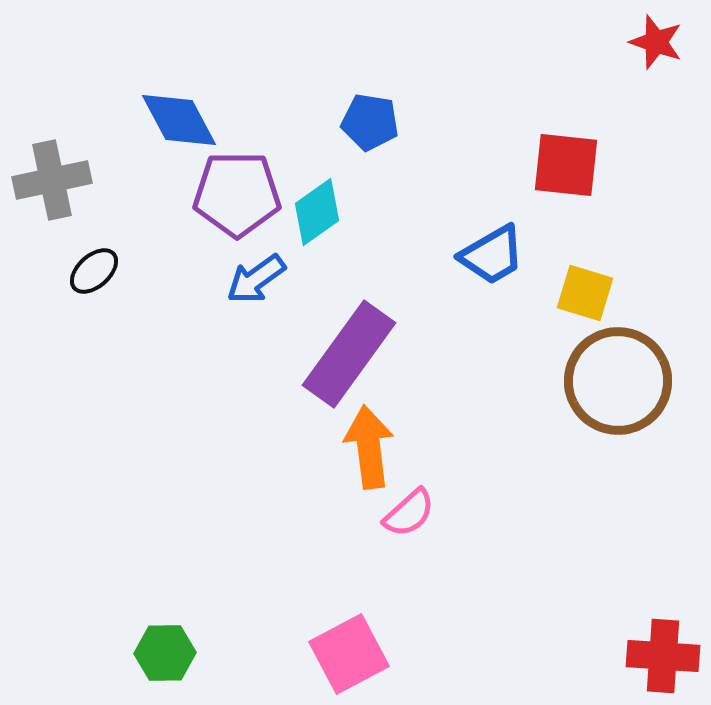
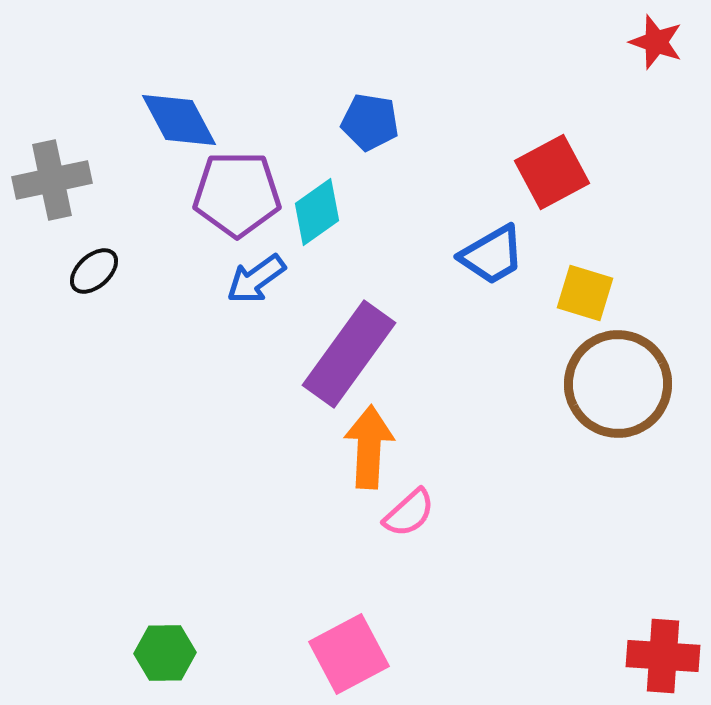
red square: moved 14 px left, 7 px down; rotated 34 degrees counterclockwise
brown circle: moved 3 px down
orange arrow: rotated 10 degrees clockwise
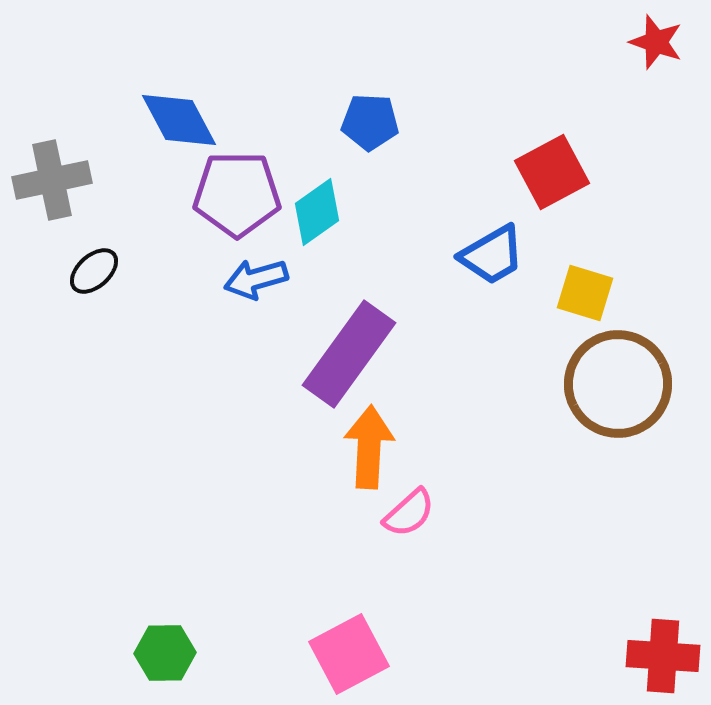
blue pentagon: rotated 6 degrees counterclockwise
blue arrow: rotated 20 degrees clockwise
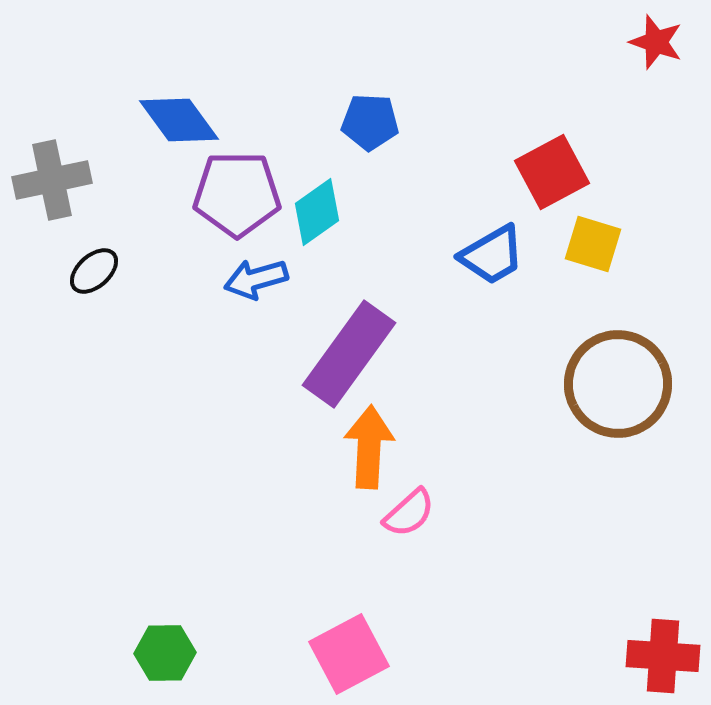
blue diamond: rotated 8 degrees counterclockwise
yellow square: moved 8 px right, 49 px up
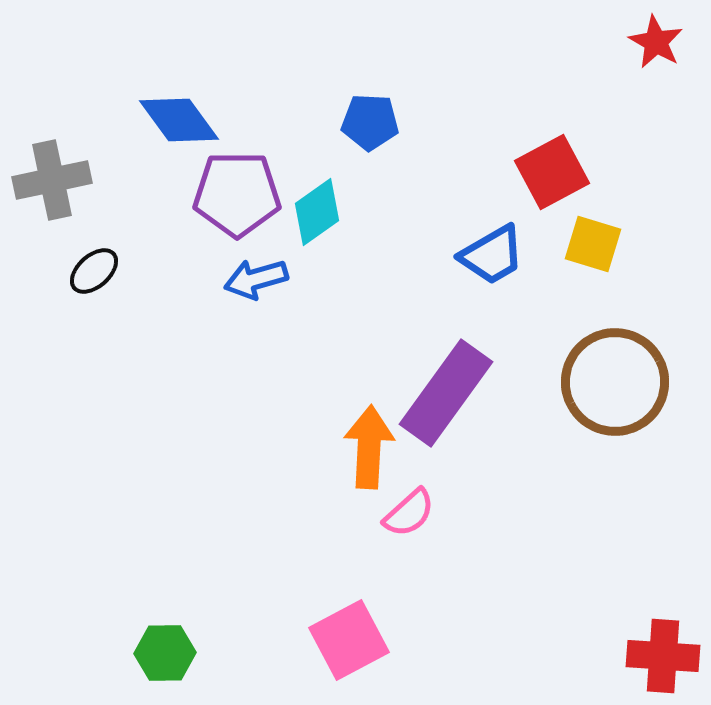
red star: rotated 10 degrees clockwise
purple rectangle: moved 97 px right, 39 px down
brown circle: moved 3 px left, 2 px up
pink square: moved 14 px up
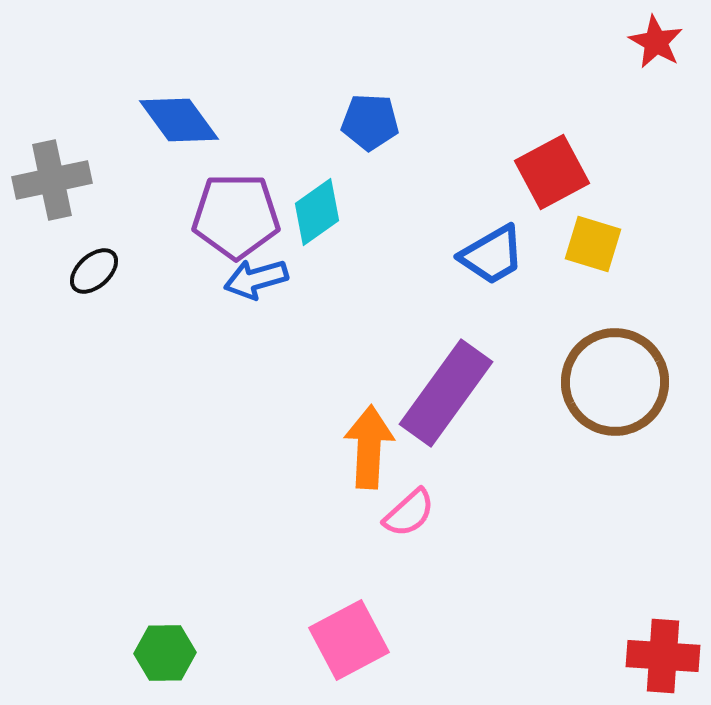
purple pentagon: moved 1 px left, 22 px down
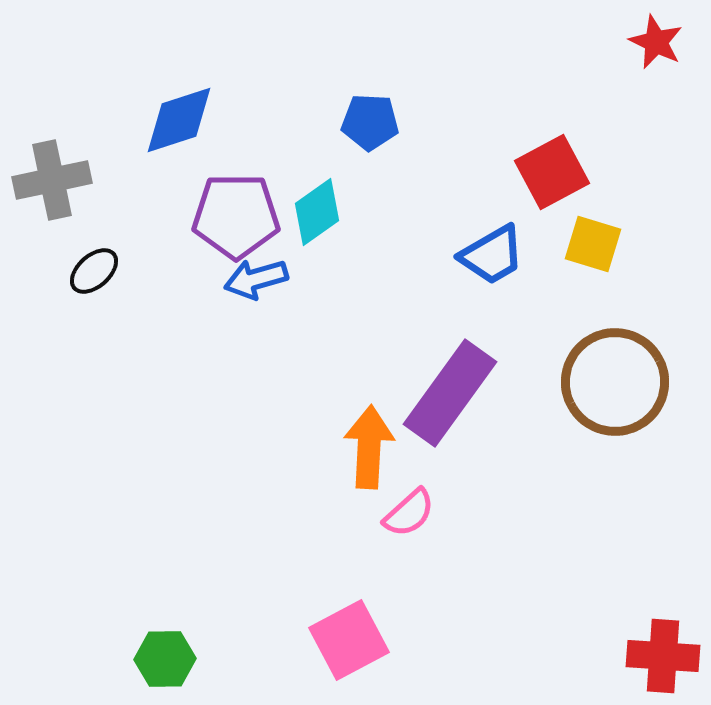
red star: rotated 4 degrees counterclockwise
blue diamond: rotated 72 degrees counterclockwise
purple rectangle: moved 4 px right
green hexagon: moved 6 px down
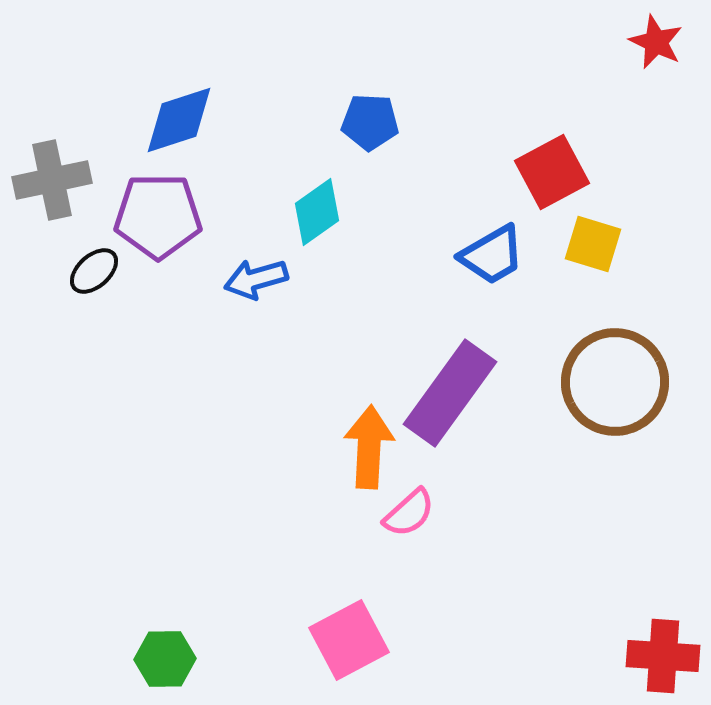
purple pentagon: moved 78 px left
